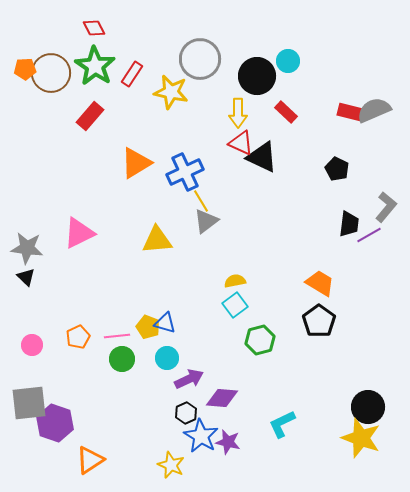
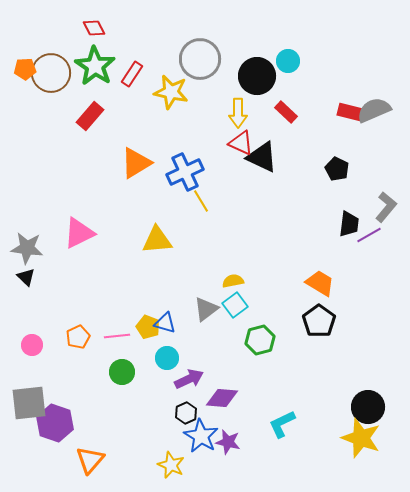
gray triangle at (206, 221): moved 88 px down
yellow semicircle at (235, 281): moved 2 px left
green circle at (122, 359): moved 13 px down
orange triangle at (90, 460): rotated 16 degrees counterclockwise
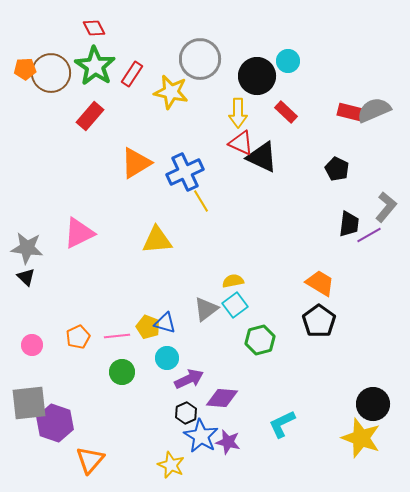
black circle at (368, 407): moved 5 px right, 3 px up
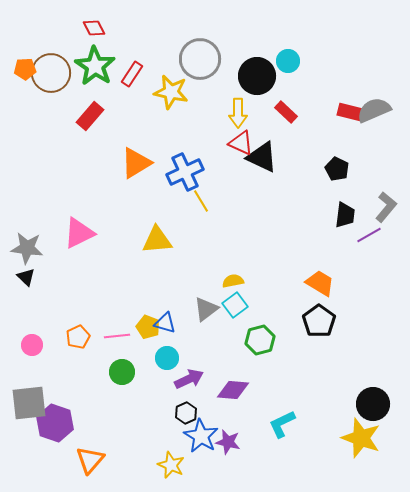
black trapezoid at (349, 224): moved 4 px left, 9 px up
purple diamond at (222, 398): moved 11 px right, 8 px up
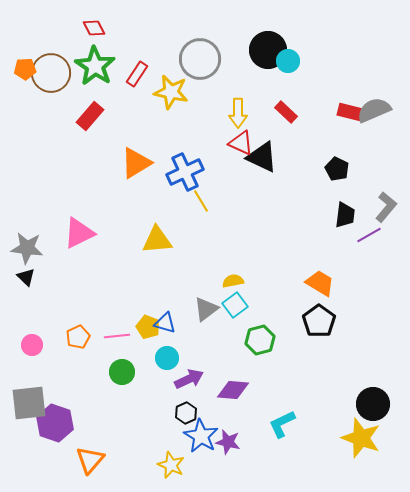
red rectangle at (132, 74): moved 5 px right
black circle at (257, 76): moved 11 px right, 26 px up
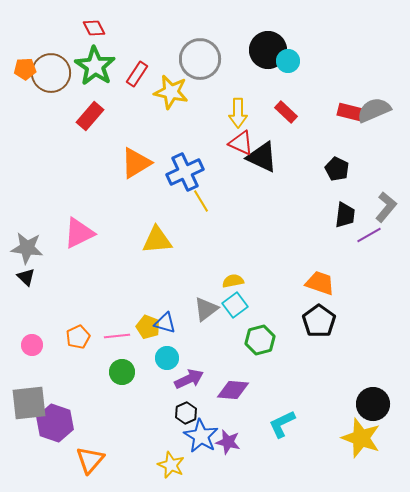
orange trapezoid at (320, 283): rotated 12 degrees counterclockwise
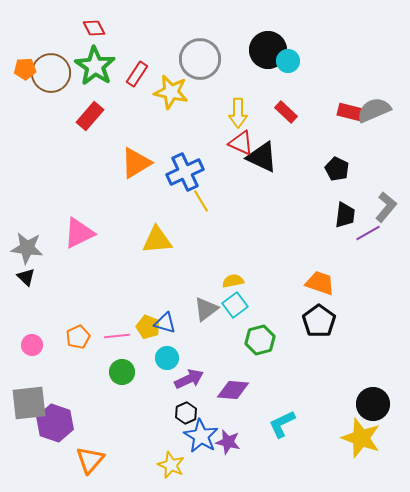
purple line at (369, 235): moved 1 px left, 2 px up
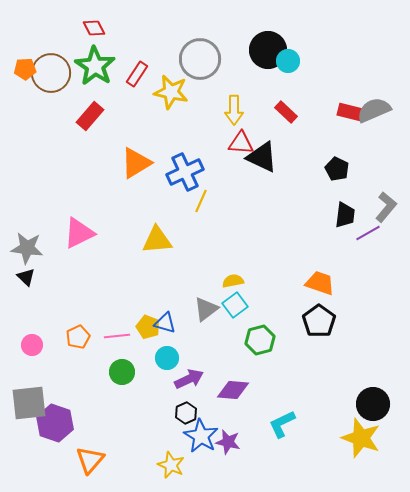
yellow arrow at (238, 113): moved 4 px left, 3 px up
red triangle at (241, 143): rotated 20 degrees counterclockwise
yellow line at (201, 201): rotated 55 degrees clockwise
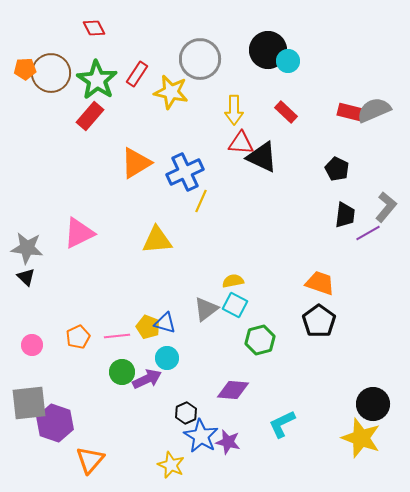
green star at (95, 66): moved 2 px right, 14 px down
cyan square at (235, 305): rotated 25 degrees counterclockwise
purple arrow at (189, 379): moved 42 px left
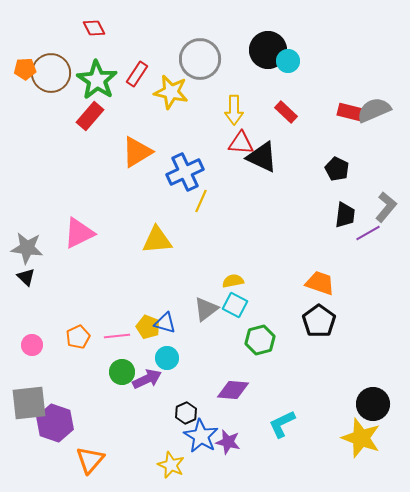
orange triangle at (136, 163): moved 1 px right, 11 px up
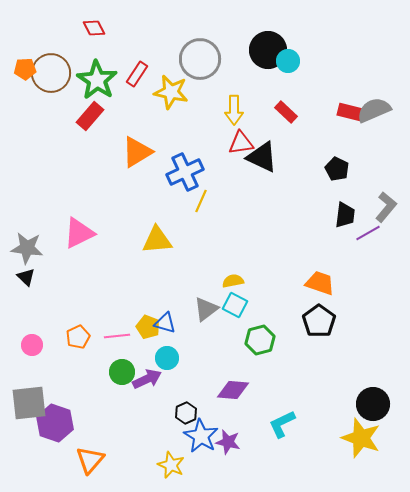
red triangle at (241, 143): rotated 12 degrees counterclockwise
